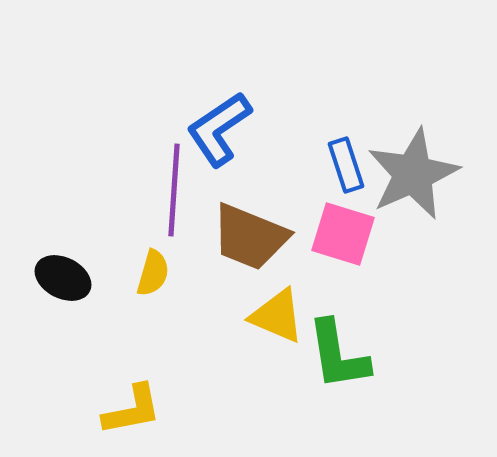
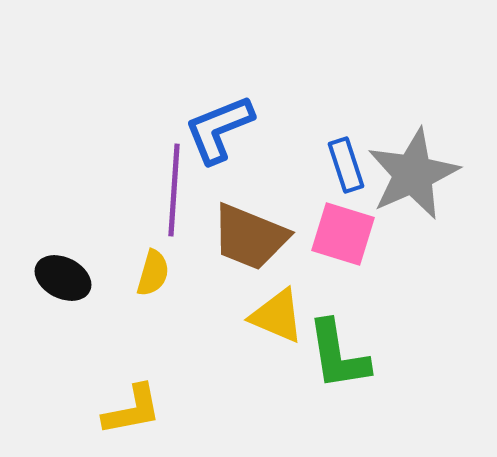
blue L-shape: rotated 12 degrees clockwise
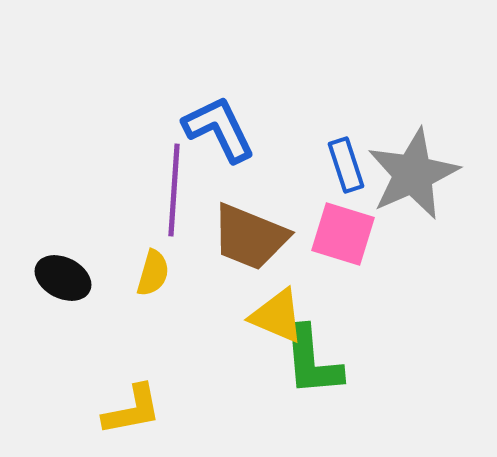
blue L-shape: rotated 86 degrees clockwise
green L-shape: moved 26 px left, 6 px down; rotated 4 degrees clockwise
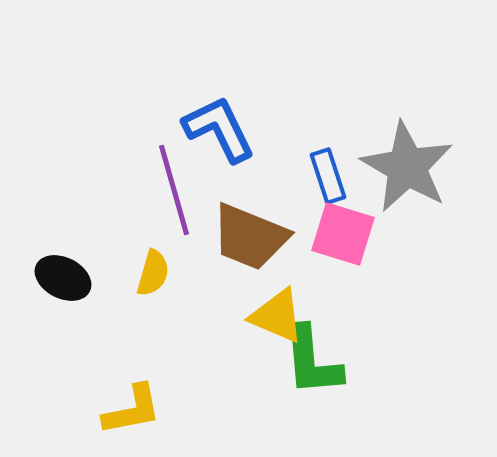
blue rectangle: moved 18 px left, 11 px down
gray star: moved 6 px left, 7 px up; rotated 18 degrees counterclockwise
purple line: rotated 20 degrees counterclockwise
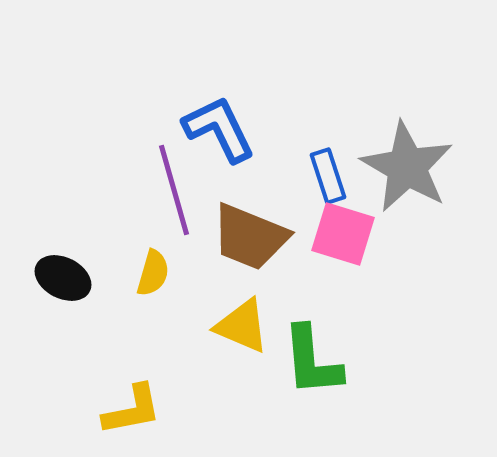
yellow triangle: moved 35 px left, 10 px down
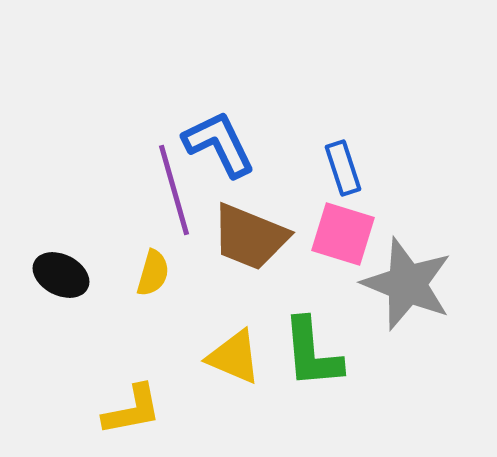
blue L-shape: moved 15 px down
gray star: moved 117 px down; rotated 8 degrees counterclockwise
blue rectangle: moved 15 px right, 8 px up
black ellipse: moved 2 px left, 3 px up
yellow triangle: moved 8 px left, 31 px down
green L-shape: moved 8 px up
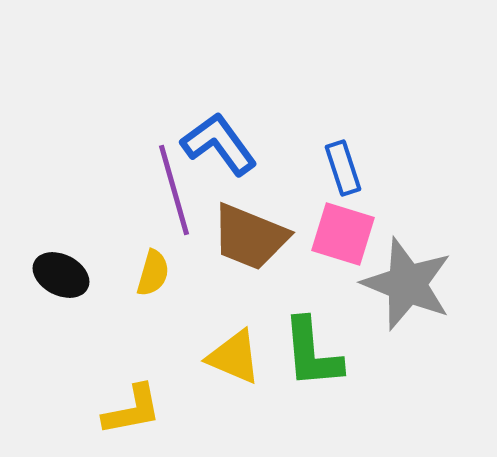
blue L-shape: rotated 10 degrees counterclockwise
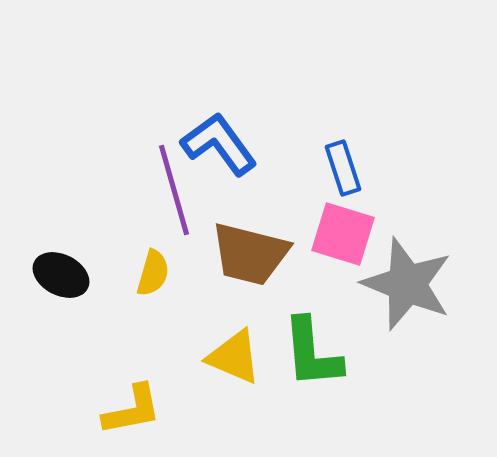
brown trapezoid: moved 17 px down; rotated 8 degrees counterclockwise
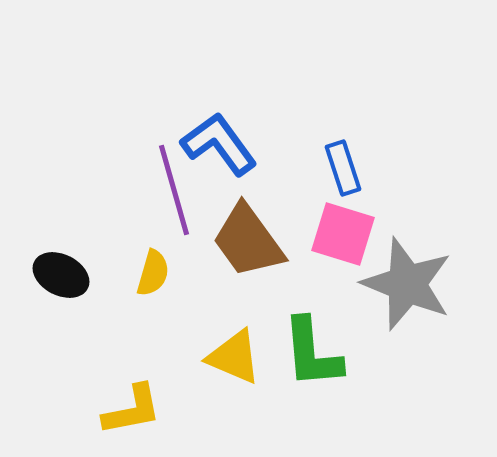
brown trapezoid: moved 2 px left, 13 px up; rotated 40 degrees clockwise
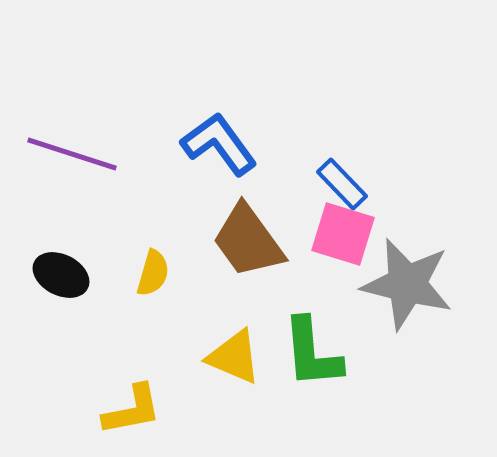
blue rectangle: moved 1 px left, 16 px down; rotated 26 degrees counterclockwise
purple line: moved 102 px left, 36 px up; rotated 56 degrees counterclockwise
gray star: rotated 8 degrees counterclockwise
